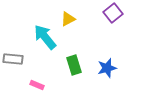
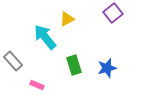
yellow triangle: moved 1 px left
gray rectangle: moved 2 px down; rotated 42 degrees clockwise
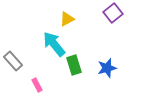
cyan arrow: moved 9 px right, 7 px down
pink rectangle: rotated 40 degrees clockwise
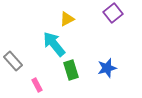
green rectangle: moved 3 px left, 5 px down
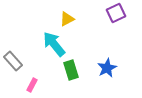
purple square: moved 3 px right; rotated 12 degrees clockwise
blue star: rotated 12 degrees counterclockwise
pink rectangle: moved 5 px left; rotated 56 degrees clockwise
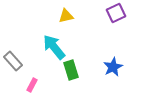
yellow triangle: moved 1 px left, 3 px up; rotated 14 degrees clockwise
cyan arrow: moved 3 px down
blue star: moved 6 px right, 1 px up
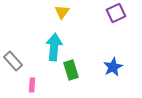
yellow triangle: moved 4 px left, 4 px up; rotated 42 degrees counterclockwise
cyan arrow: rotated 44 degrees clockwise
pink rectangle: rotated 24 degrees counterclockwise
